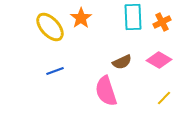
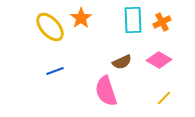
cyan rectangle: moved 3 px down
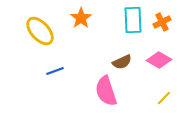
yellow ellipse: moved 10 px left, 4 px down
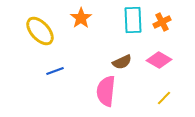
pink semicircle: rotated 24 degrees clockwise
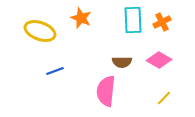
orange star: rotated 15 degrees counterclockwise
yellow ellipse: rotated 28 degrees counterclockwise
brown semicircle: rotated 24 degrees clockwise
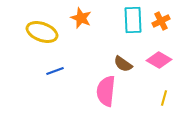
orange cross: moved 1 px left, 1 px up
yellow ellipse: moved 2 px right, 1 px down
brown semicircle: moved 1 px right, 2 px down; rotated 36 degrees clockwise
yellow line: rotated 28 degrees counterclockwise
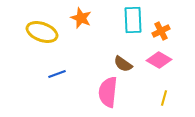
orange cross: moved 10 px down
blue line: moved 2 px right, 3 px down
pink semicircle: moved 2 px right, 1 px down
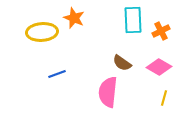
orange star: moved 7 px left
yellow ellipse: rotated 24 degrees counterclockwise
pink diamond: moved 7 px down
brown semicircle: moved 1 px left, 1 px up
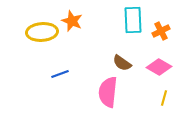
orange star: moved 2 px left, 3 px down
blue line: moved 3 px right
